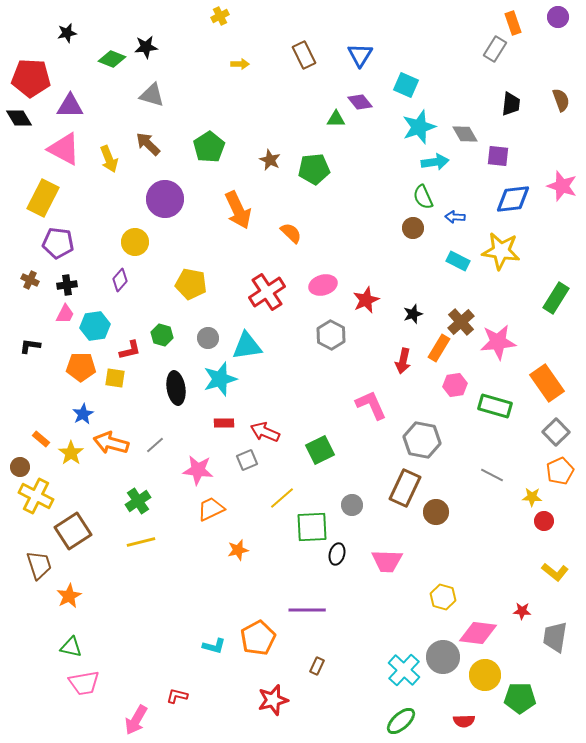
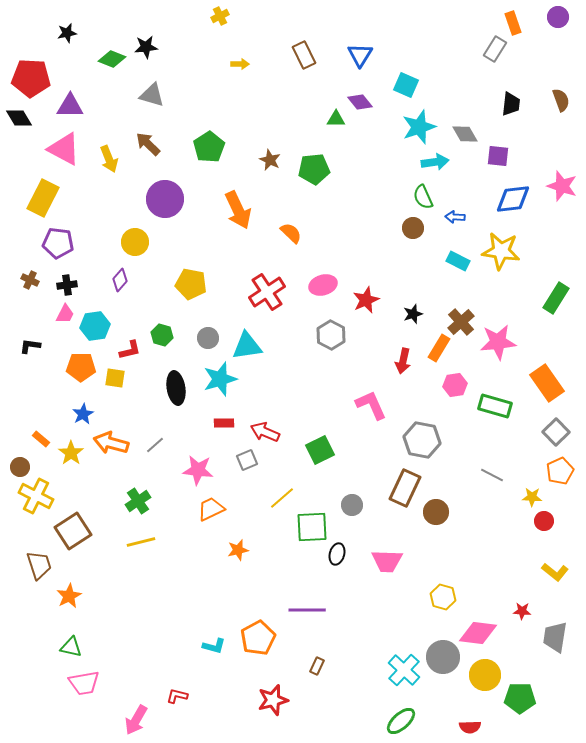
red semicircle at (464, 721): moved 6 px right, 6 px down
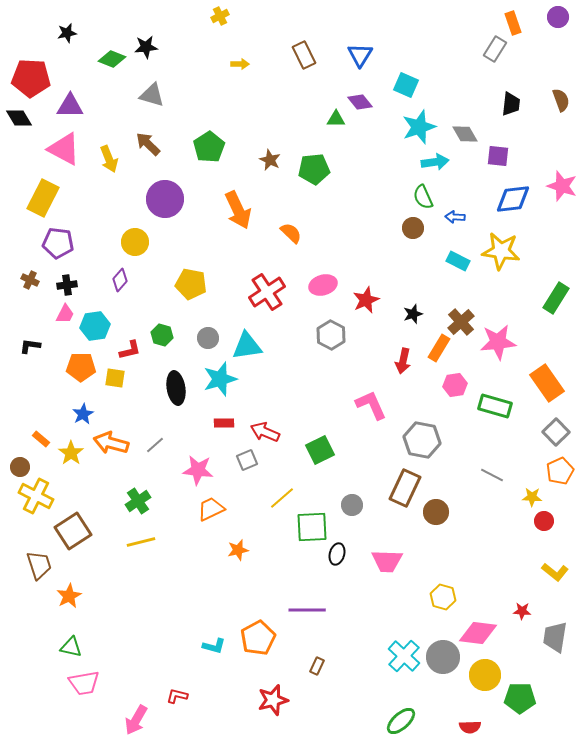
cyan cross at (404, 670): moved 14 px up
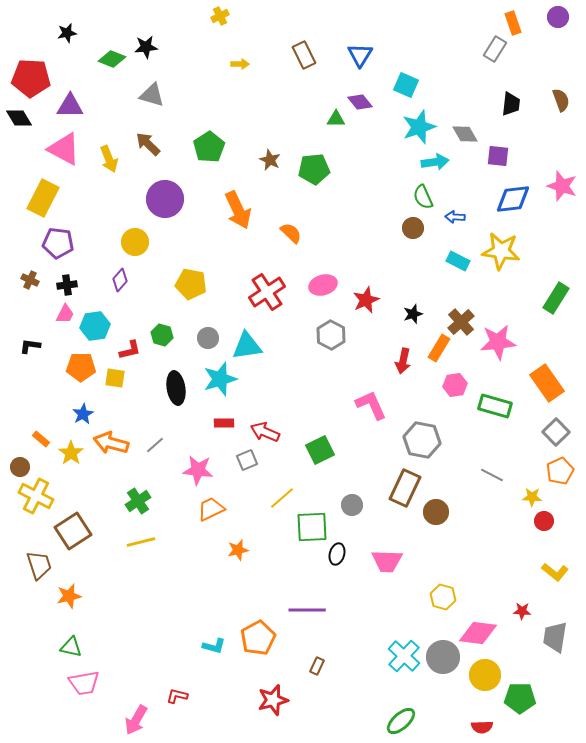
orange star at (69, 596): rotated 15 degrees clockwise
red semicircle at (470, 727): moved 12 px right
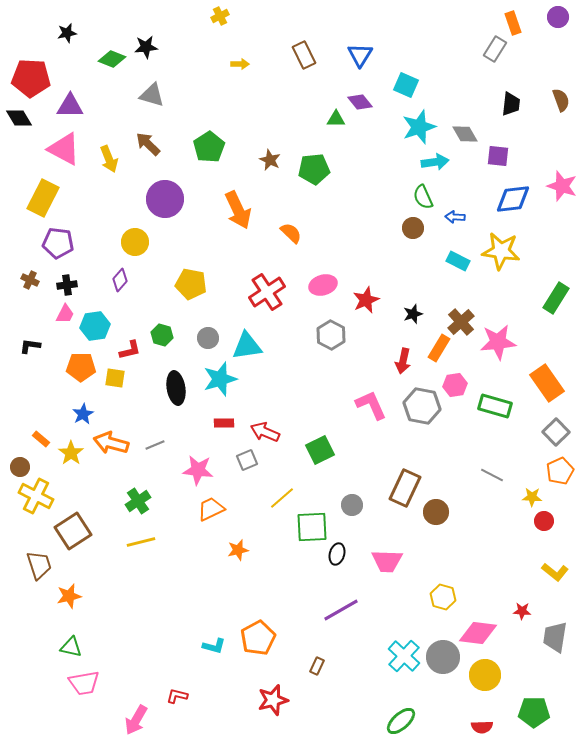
gray hexagon at (422, 440): moved 34 px up
gray line at (155, 445): rotated 18 degrees clockwise
purple line at (307, 610): moved 34 px right; rotated 30 degrees counterclockwise
green pentagon at (520, 698): moved 14 px right, 14 px down
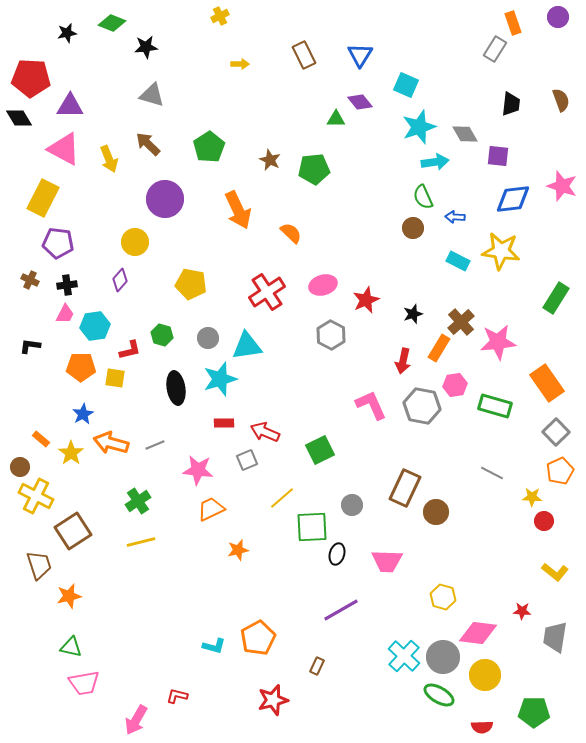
green diamond at (112, 59): moved 36 px up
gray line at (492, 475): moved 2 px up
green ellipse at (401, 721): moved 38 px right, 26 px up; rotated 72 degrees clockwise
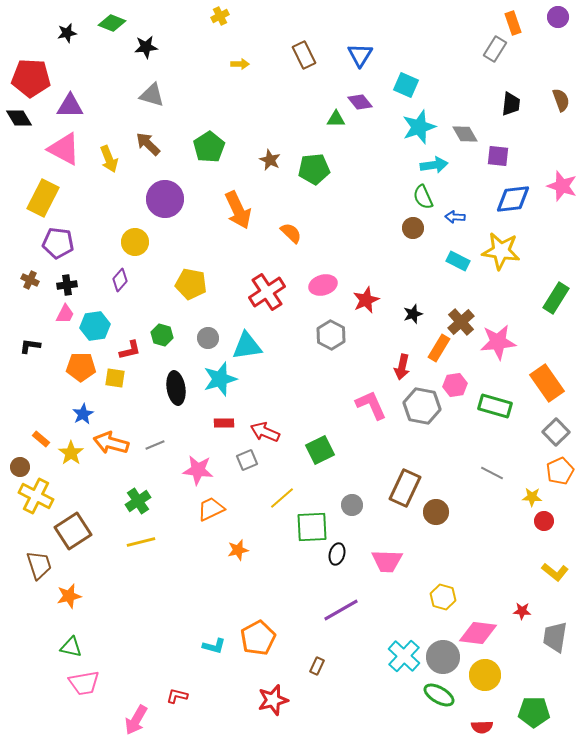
cyan arrow at (435, 162): moved 1 px left, 3 px down
red arrow at (403, 361): moved 1 px left, 6 px down
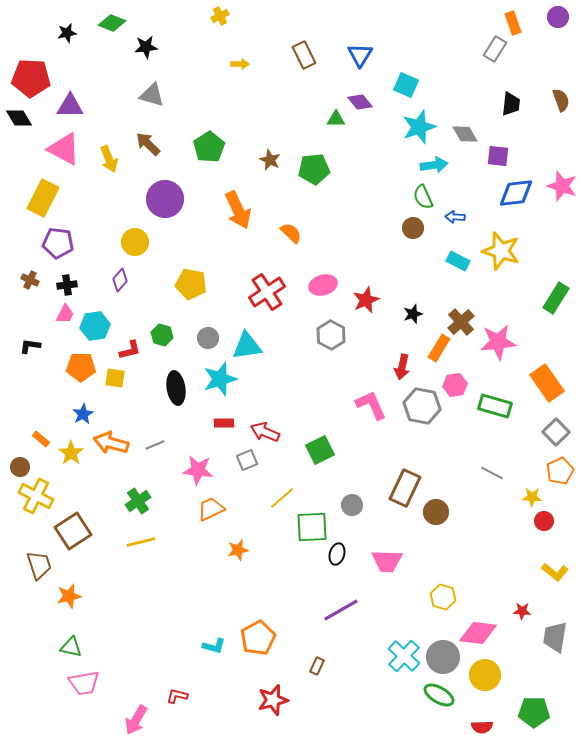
blue diamond at (513, 199): moved 3 px right, 6 px up
yellow star at (501, 251): rotated 9 degrees clockwise
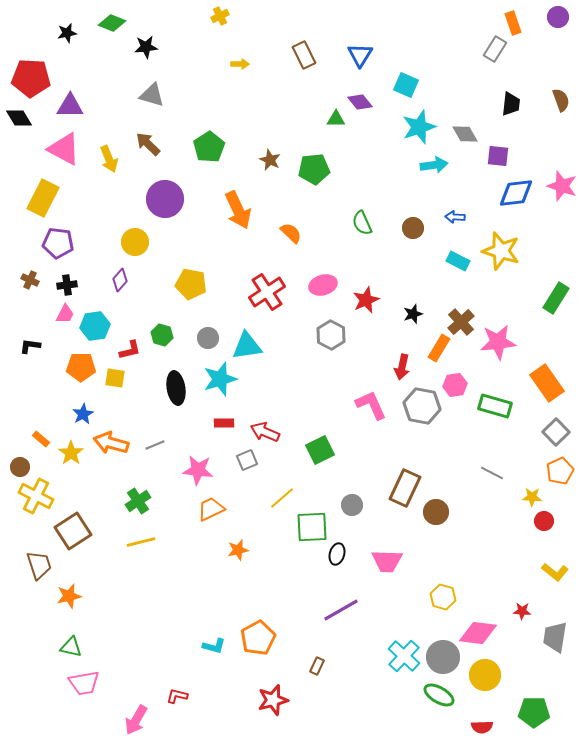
green semicircle at (423, 197): moved 61 px left, 26 px down
